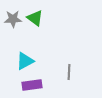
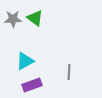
purple rectangle: rotated 12 degrees counterclockwise
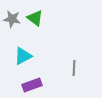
gray star: moved 1 px left; rotated 12 degrees clockwise
cyan triangle: moved 2 px left, 5 px up
gray line: moved 5 px right, 4 px up
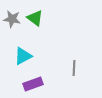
purple rectangle: moved 1 px right, 1 px up
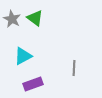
gray star: rotated 18 degrees clockwise
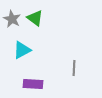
cyan triangle: moved 1 px left, 6 px up
purple rectangle: rotated 24 degrees clockwise
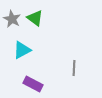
purple rectangle: rotated 24 degrees clockwise
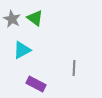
purple rectangle: moved 3 px right
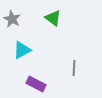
green triangle: moved 18 px right
